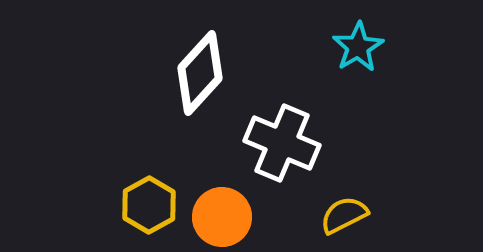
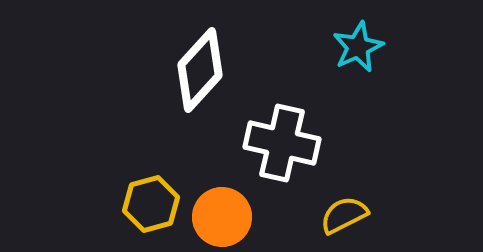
cyan star: rotated 6 degrees clockwise
white diamond: moved 3 px up
white cross: rotated 10 degrees counterclockwise
yellow hexagon: moved 2 px right, 1 px up; rotated 14 degrees clockwise
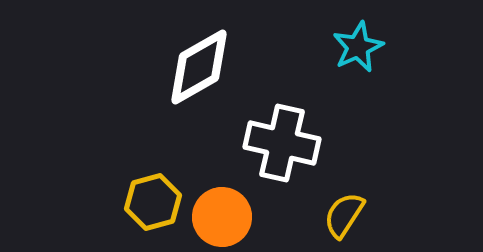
white diamond: moved 1 px left, 3 px up; rotated 18 degrees clockwise
yellow hexagon: moved 2 px right, 2 px up
yellow semicircle: rotated 30 degrees counterclockwise
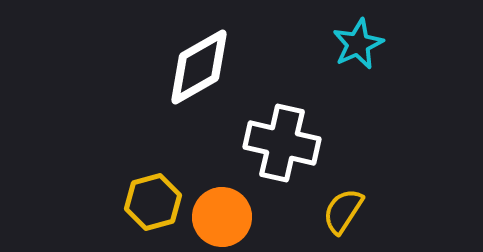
cyan star: moved 3 px up
yellow semicircle: moved 1 px left, 4 px up
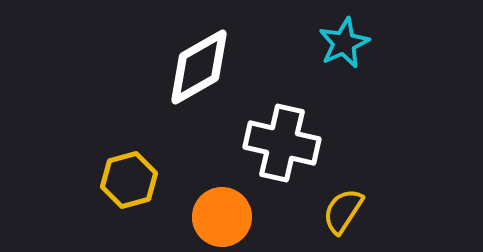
cyan star: moved 14 px left, 1 px up
yellow hexagon: moved 24 px left, 22 px up
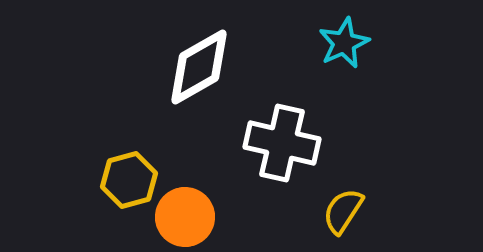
orange circle: moved 37 px left
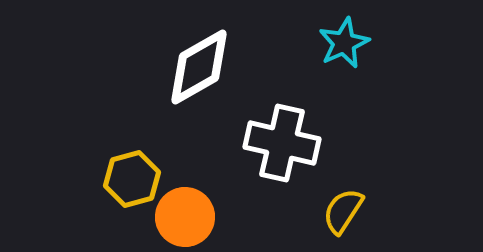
yellow hexagon: moved 3 px right, 1 px up
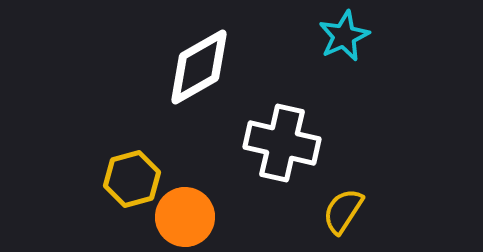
cyan star: moved 7 px up
